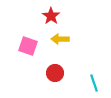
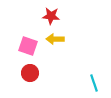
red star: rotated 30 degrees counterclockwise
yellow arrow: moved 5 px left
red circle: moved 25 px left
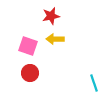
red star: rotated 18 degrees counterclockwise
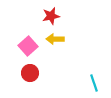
pink square: rotated 30 degrees clockwise
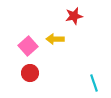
red star: moved 23 px right
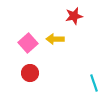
pink square: moved 3 px up
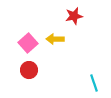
red circle: moved 1 px left, 3 px up
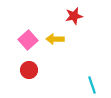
pink square: moved 3 px up
cyan line: moved 2 px left, 2 px down
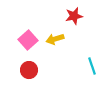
yellow arrow: rotated 18 degrees counterclockwise
cyan line: moved 19 px up
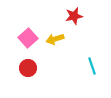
pink square: moved 2 px up
red circle: moved 1 px left, 2 px up
